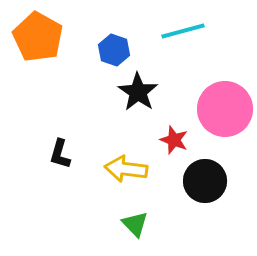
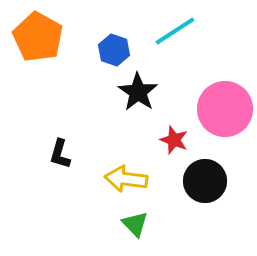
cyan line: moved 8 px left; rotated 18 degrees counterclockwise
yellow arrow: moved 10 px down
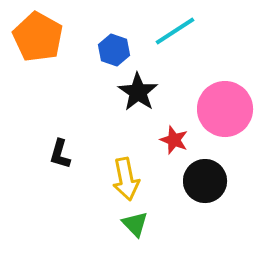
yellow arrow: rotated 108 degrees counterclockwise
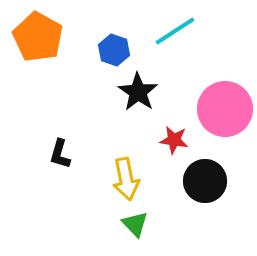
red star: rotated 12 degrees counterclockwise
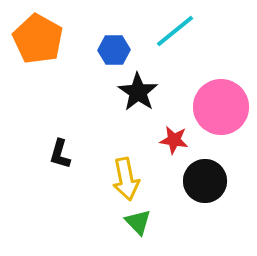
cyan line: rotated 6 degrees counterclockwise
orange pentagon: moved 2 px down
blue hexagon: rotated 20 degrees counterclockwise
pink circle: moved 4 px left, 2 px up
green triangle: moved 3 px right, 2 px up
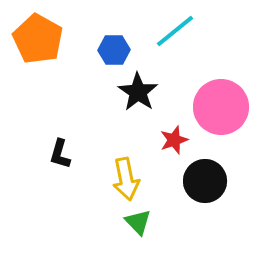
red star: rotated 28 degrees counterclockwise
